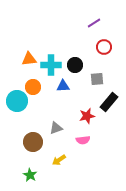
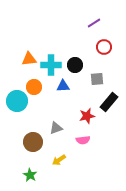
orange circle: moved 1 px right
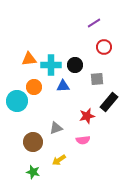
green star: moved 3 px right, 3 px up; rotated 16 degrees counterclockwise
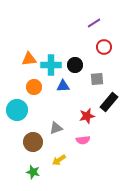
cyan circle: moved 9 px down
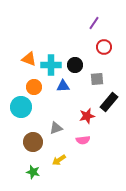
purple line: rotated 24 degrees counterclockwise
orange triangle: rotated 28 degrees clockwise
cyan circle: moved 4 px right, 3 px up
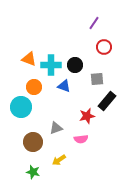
blue triangle: moved 1 px right; rotated 24 degrees clockwise
black rectangle: moved 2 px left, 1 px up
pink semicircle: moved 2 px left, 1 px up
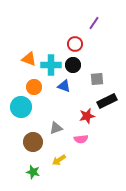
red circle: moved 29 px left, 3 px up
black circle: moved 2 px left
black rectangle: rotated 24 degrees clockwise
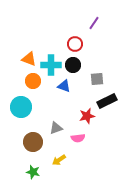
orange circle: moved 1 px left, 6 px up
pink semicircle: moved 3 px left, 1 px up
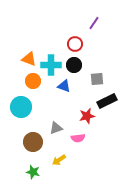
black circle: moved 1 px right
